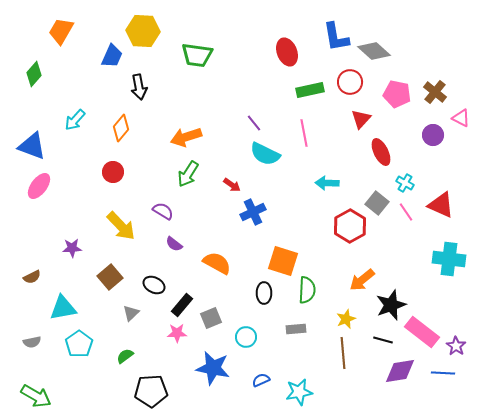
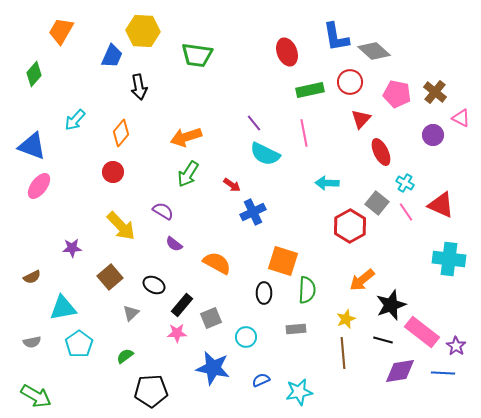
orange diamond at (121, 128): moved 5 px down
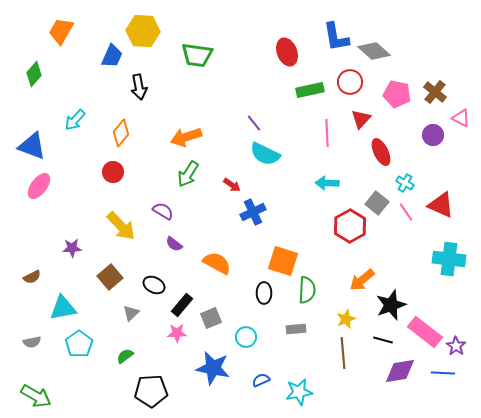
pink line at (304, 133): moved 23 px right; rotated 8 degrees clockwise
pink rectangle at (422, 332): moved 3 px right
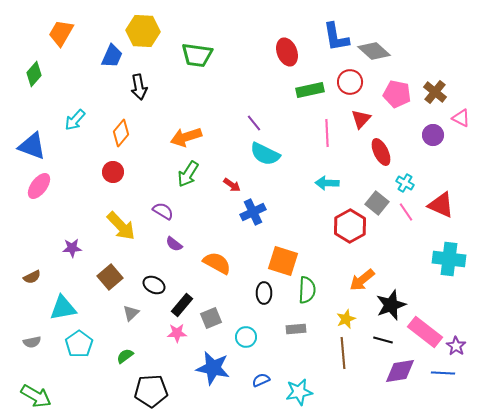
orange trapezoid at (61, 31): moved 2 px down
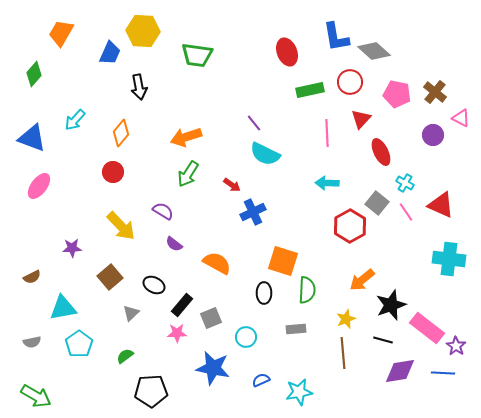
blue trapezoid at (112, 56): moved 2 px left, 3 px up
blue triangle at (32, 146): moved 8 px up
pink rectangle at (425, 332): moved 2 px right, 4 px up
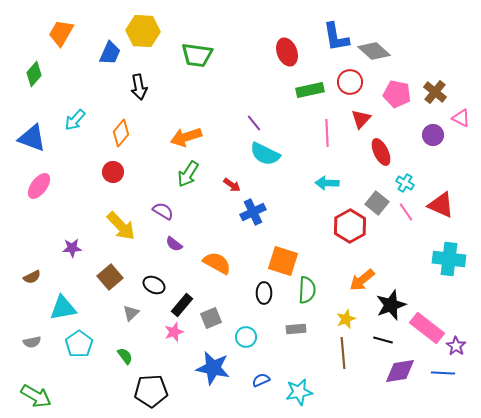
pink star at (177, 333): moved 3 px left, 1 px up; rotated 18 degrees counterclockwise
green semicircle at (125, 356): rotated 90 degrees clockwise
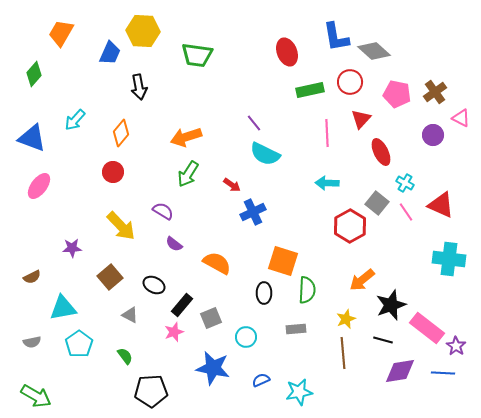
brown cross at (435, 92): rotated 15 degrees clockwise
gray triangle at (131, 313): moved 1 px left, 2 px down; rotated 48 degrees counterclockwise
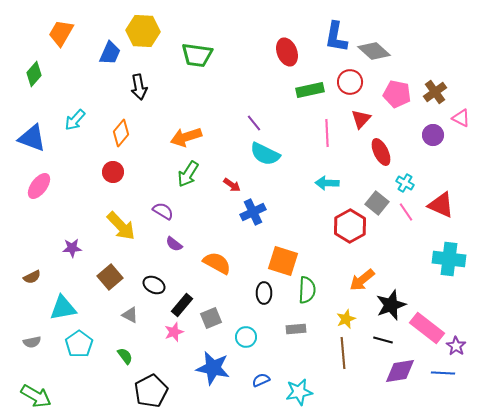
blue L-shape at (336, 37): rotated 20 degrees clockwise
black pentagon at (151, 391): rotated 24 degrees counterclockwise
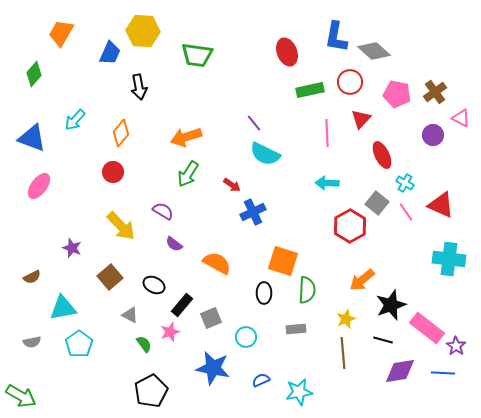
red ellipse at (381, 152): moved 1 px right, 3 px down
purple star at (72, 248): rotated 24 degrees clockwise
pink star at (174, 332): moved 4 px left
green semicircle at (125, 356): moved 19 px right, 12 px up
green arrow at (36, 396): moved 15 px left
